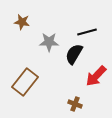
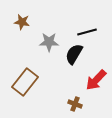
red arrow: moved 4 px down
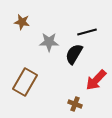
brown rectangle: rotated 8 degrees counterclockwise
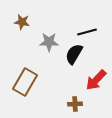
brown cross: rotated 24 degrees counterclockwise
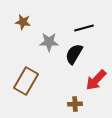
brown star: moved 1 px right
black line: moved 3 px left, 4 px up
brown rectangle: moved 1 px right, 1 px up
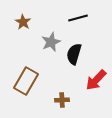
brown star: rotated 21 degrees clockwise
black line: moved 6 px left, 10 px up
gray star: moved 2 px right; rotated 24 degrees counterclockwise
black semicircle: rotated 15 degrees counterclockwise
brown cross: moved 13 px left, 4 px up
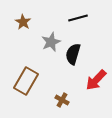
black semicircle: moved 1 px left
brown cross: rotated 32 degrees clockwise
